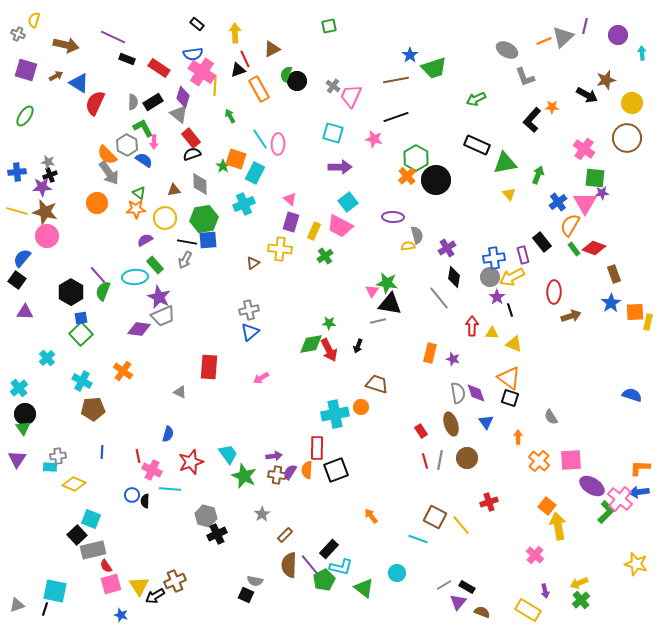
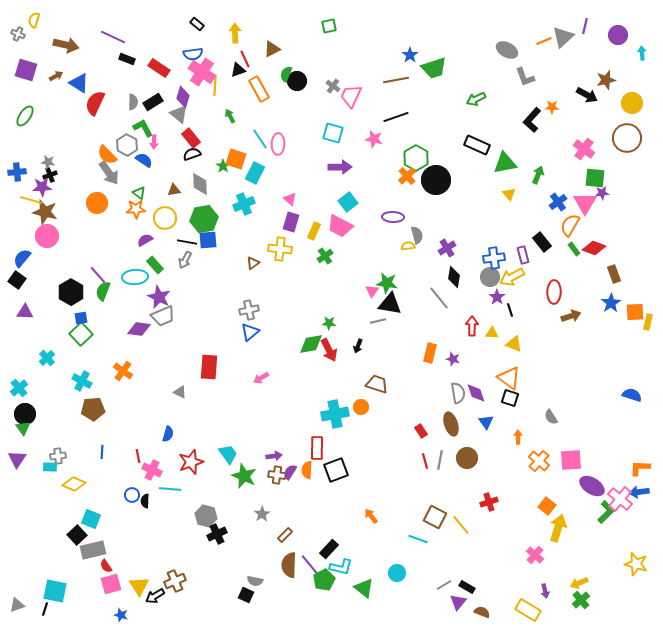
yellow line at (17, 211): moved 14 px right, 11 px up
yellow arrow at (558, 526): moved 2 px down; rotated 28 degrees clockwise
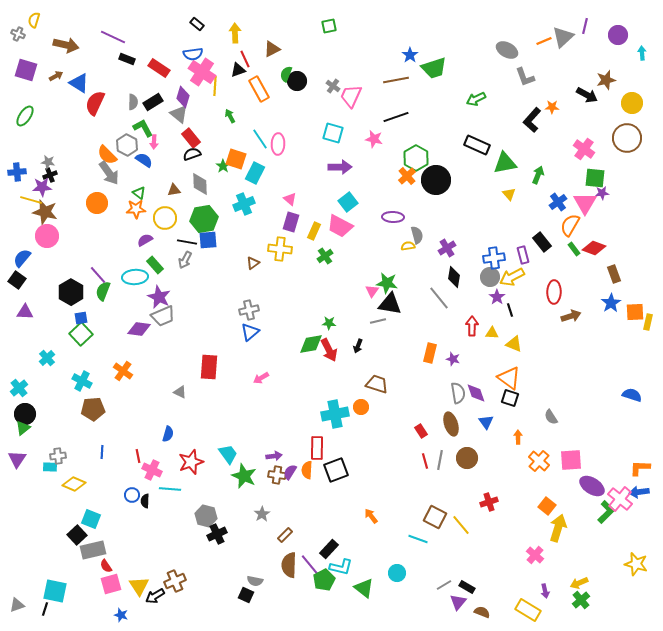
green triangle at (23, 428): rotated 28 degrees clockwise
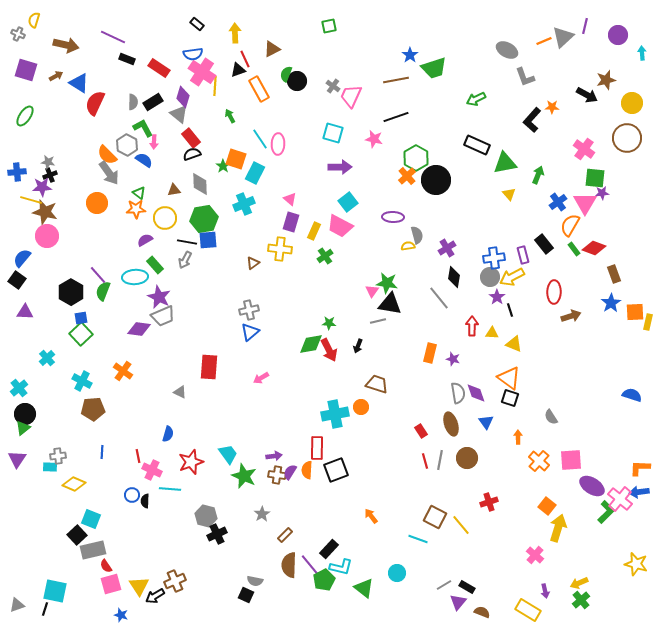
black rectangle at (542, 242): moved 2 px right, 2 px down
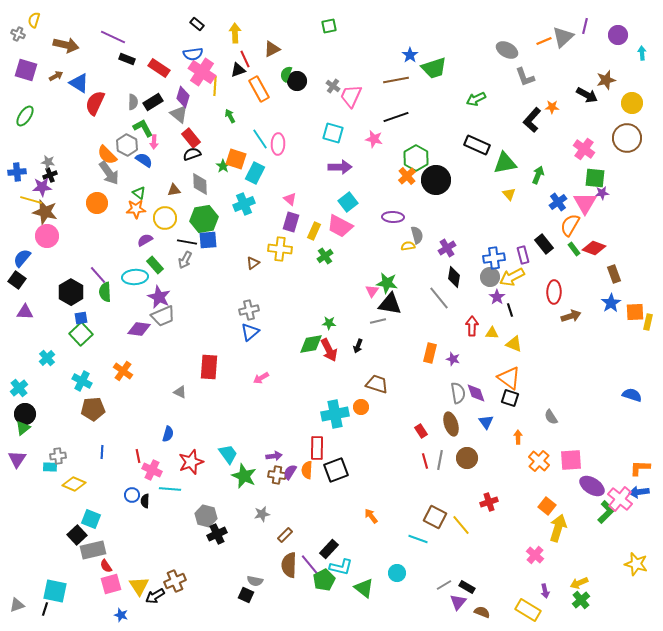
green semicircle at (103, 291): moved 2 px right, 1 px down; rotated 24 degrees counterclockwise
gray star at (262, 514): rotated 21 degrees clockwise
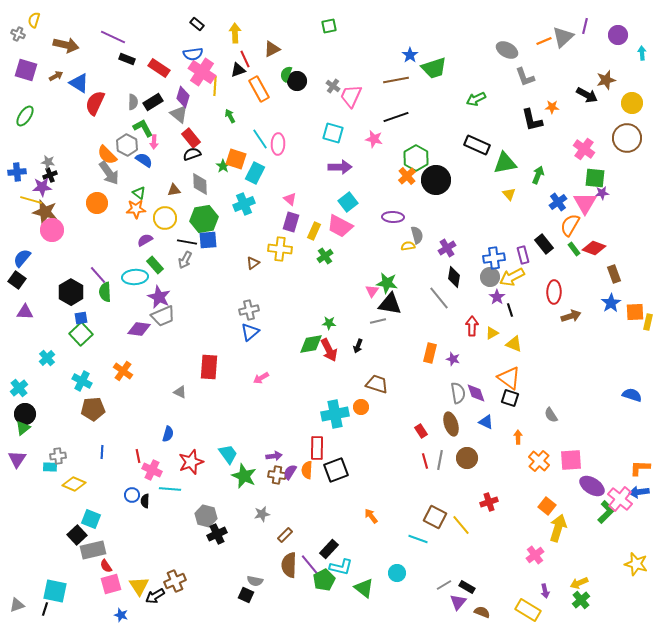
black L-shape at (532, 120): rotated 55 degrees counterclockwise
pink circle at (47, 236): moved 5 px right, 6 px up
yellow triangle at (492, 333): rotated 32 degrees counterclockwise
gray semicircle at (551, 417): moved 2 px up
blue triangle at (486, 422): rotated 28 degrees counterclockwise
pink cross at (535, 555): rotated 12 degrees clockwise
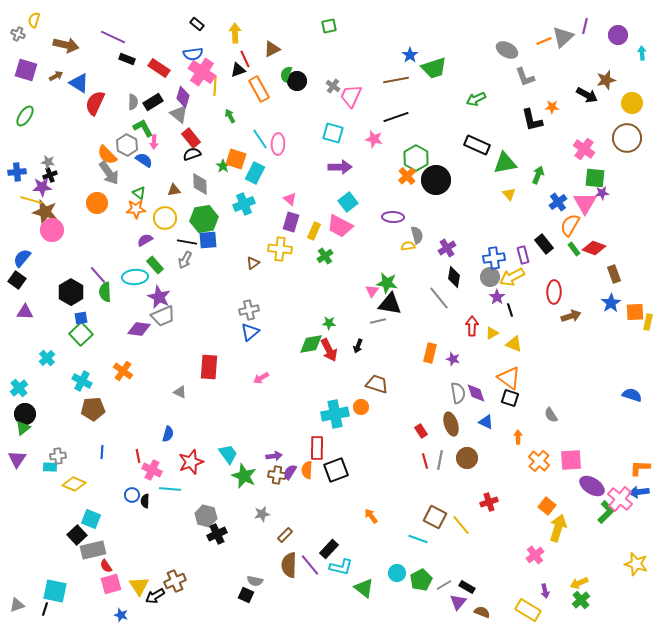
green pentagon at (324, 580): moved 97 px right
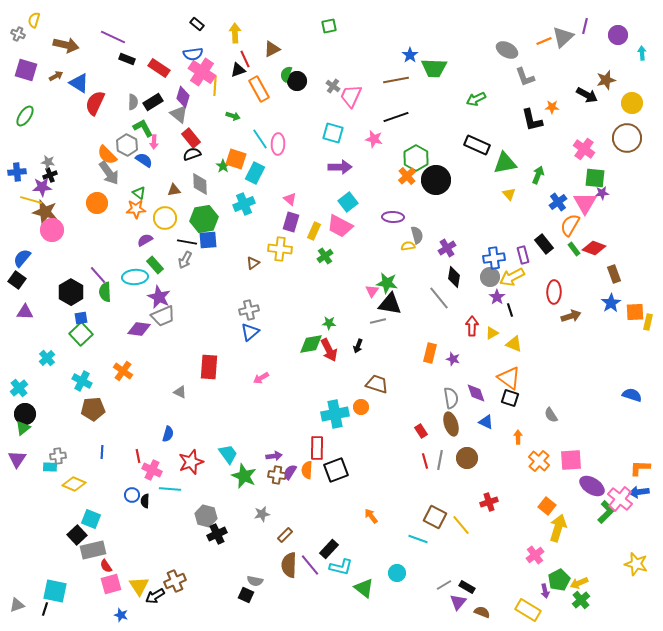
green trapezoid at (434, 68): rotated 20 degrees clockwise
green arrow at (230, 116): moved 3 px right; rotated 136 degrees clockwise
gray semicircle at (458, 393): moved 7 px left, 5 px down
green pentagon at (421, 580): moved 138 px right
